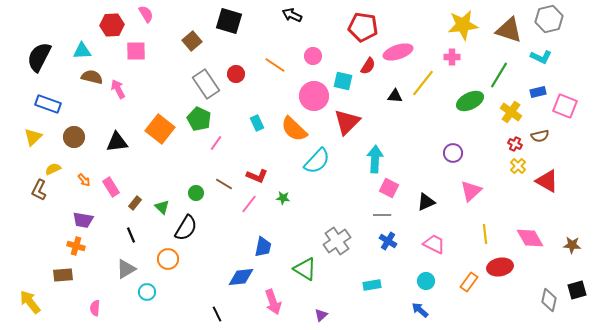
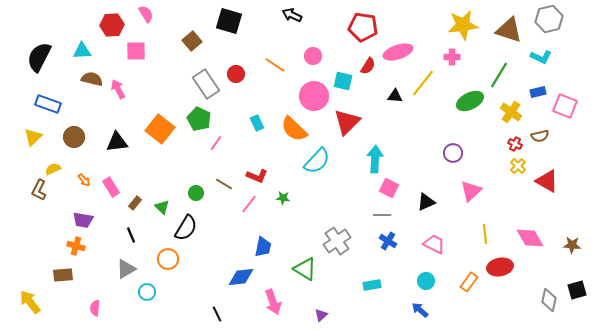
brown semicircle at (92, 77): moved 2 px down
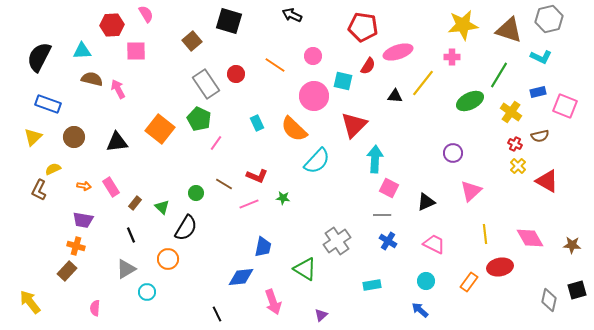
red triangle at (347, 122): moved 7 px right, 3 px down
orange arrow at (84, 180): moved 6 px down; rotated 40 degrees counterclockwise
pink line at (249, 204): rotated 30 degrees clockwise
brown rectangle at (63, 275): moved 4 px right, 4 px up; rotated 42 degrees counterclockwise
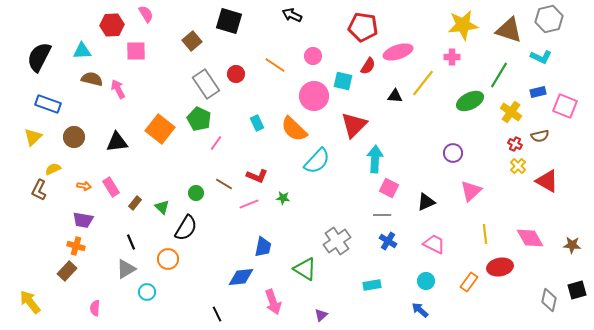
black line at (131, 235): moved 7 px down
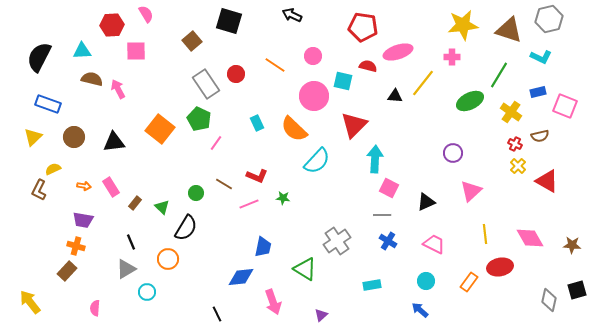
red semicircle at (368, 66): rotated 108 degrees counterclockwise
black triangle at (117, 142): moved 3 px left
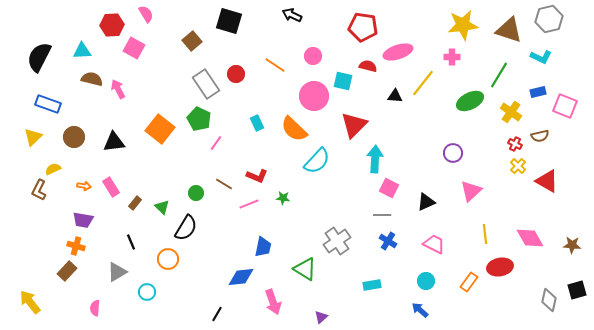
pink square at (136, 51): moved 2 px left, 3 px up; rotated 30 degrees clockwise
gray triangle at (126, 269): moved 9 px left, 3 px down
black line at (217, 314): rotated 56 degrees clockwise
purple triangle at (321, 315): moved 2 px down
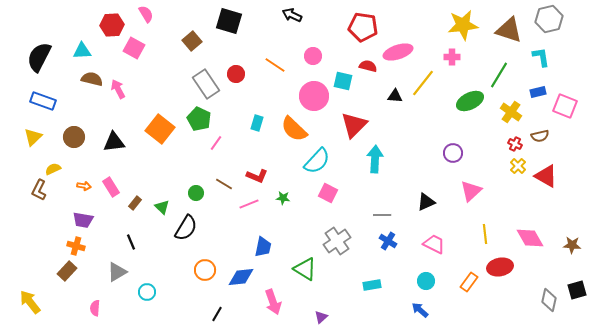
cyan L-shape at (541, 57): rotated 125 degrees counterclockwise
blue rectangle at (48, 104): moved 5 px left, 3 px up
cyan rectangle at (257, 123): rotated 42 degrees clockwise
red triangle at (547, 181): moved 1 px left, 5 px up
pink square at (389, 188): moved 61 px left, 5 px down
orange circle at (168, 259): moved 37 px right, 11 px down
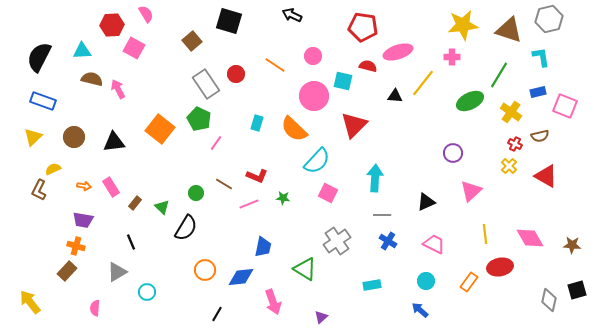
cyan arrow at (375, 159): moved 19 px down
yellow cross at (518, 166): moved 9 px left
